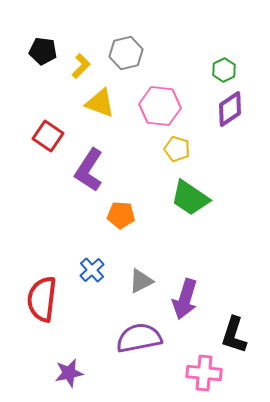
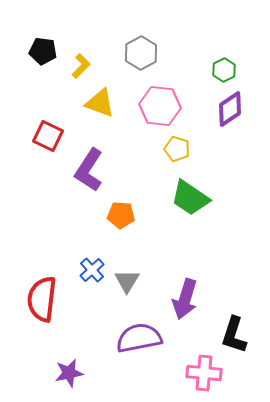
gray hexagon: moved 15 px right; rotated 16 degrees counterclockwise
red square: rotated 8 degrees counterclockwise
gray triangle: moved 14 px left; rotated 32 degrees counterclockwise
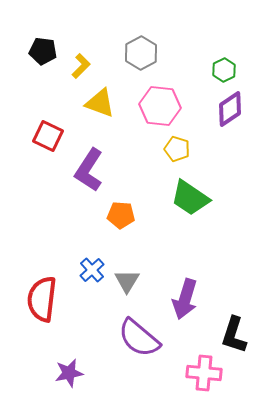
purple semicircle: rotated 129 degrees counterclockwise
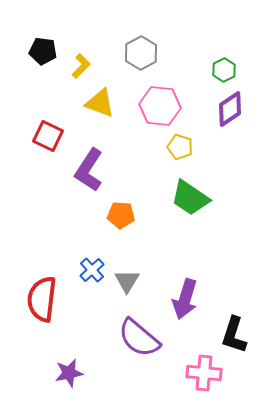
yellow pentagon: moved 3 px right, 2 px up
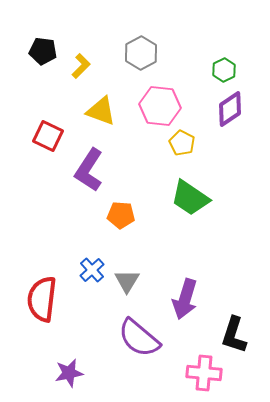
yellow triangle: moved 1 px right, 8 px down
yellow pentagon: moved 2 px right, 4 px up; rotated 10 degrees clockwise
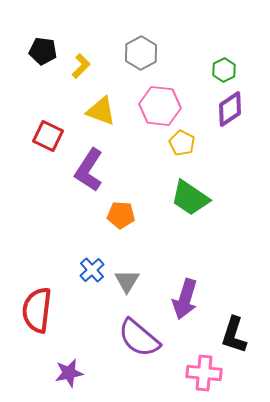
red semicircle: moved 5 px left, 11 px down
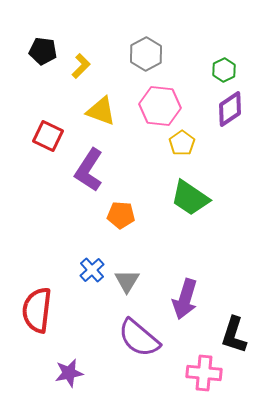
gray hexagon: moved 5 px right, 1 px down
yellow pentagon: rotated 10 degrees clockwise
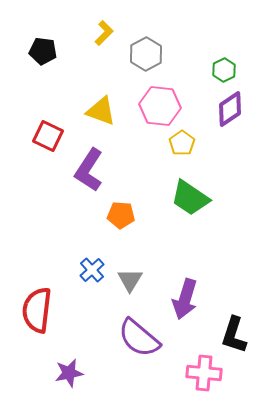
yellow L-shape: moved 23 px right, 33 px up
gray triangle: moved 3 px right, 1 px up
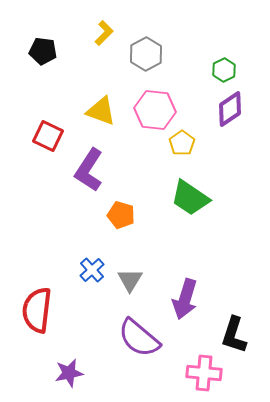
pink hexagon: moved 5 px left, 4 px down
orange pentagon: rotated 12 degrees clockwise
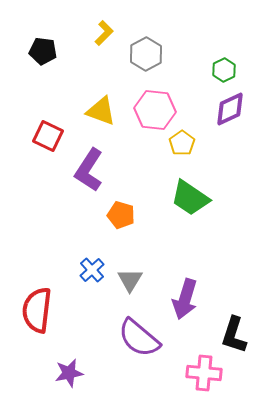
purple diamond: rotated 9 degrees clockwise
